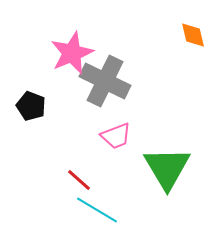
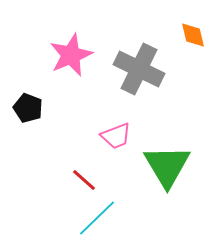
pink star: moved 1 px left, 2 px down
gray cross: moved 34 px right, 12 px up
black pentagon: moved 3 px left, 2 px down
green triangle: moved 2 px up
red line: moved 5 px right
cyan line: moved 8 px down; rotated 75 degrees counterclockwise
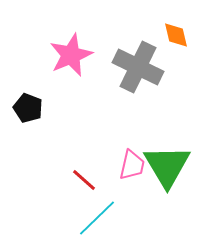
orange diamond: moved 17 px left
gray cross: moved 1 px left, 2 px up
pink trapezoid: moved 16 px right, 29 px down; rotated 56 degrees counterclockwise
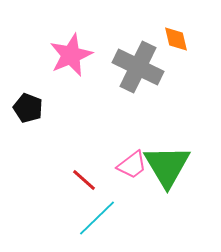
orange diamond: moved 4 px down
pink trapezoid: rotated 40 degrees clockwise
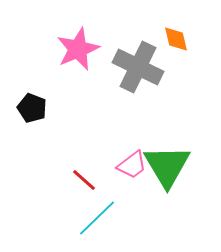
pink star: moved 7 px right, 6 px up
black pentagon: moved 4 px right
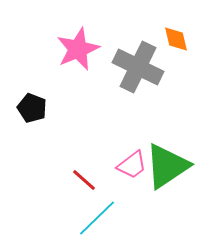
green triangle: rotated 27 degrees clockwise
